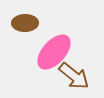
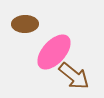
brown ellipse: moved 1 px down
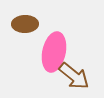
pink ellipse: rotated 30 degrees counterclockwise
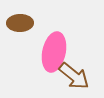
brown ellipse: moved 5 px left, 1 px up
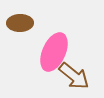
pink ellipse: rotated 12 degrees clockwise
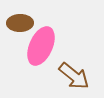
pink ellipse: moved 13 px left, 6 px up
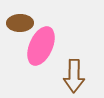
brown arrow: rotated 52 degrees clockwise
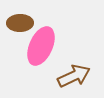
brown arrow: rotated 116 degrees counterclockwise
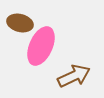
brown ellipse: rotated 15 degrees clockwise
